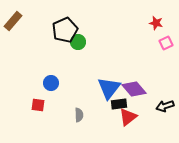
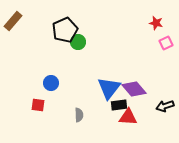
black rectangle: moved 1 px down
red triangle: rotated 42 degrees clockwise
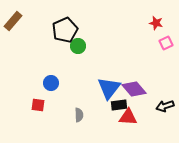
green circle: moved 4 px down
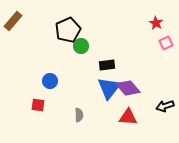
red star: rotated 16 degrees clockwise
black pentagon: moved 3 px right
green circle: moved 3 px right
blue circle: moved 1 px left, 2 px up
purple diamond: moved 6 px left, 1 px up
black rectangle: moved 12 px left, 40 px up
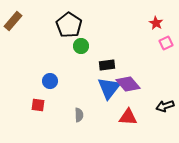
black pentagon: moved 1 px right, 5 px up; rotated 15 degrees counterclockwise
purple diamond: moved 4 px up
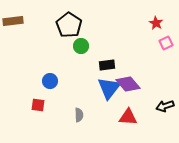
brown rectangle: rotated 42 degrees clockwise
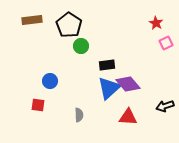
brown rectangle: moved 19 px right, 1 px up
blue triangle: rotated 10 degrees clockwise
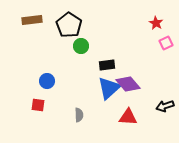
blue circle: moved 3 px left
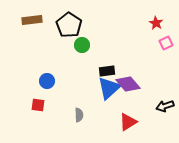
green circle: moved 1 px right, 1 px up
black rectangle: moved 6 px down
red triangle: moved 5 px down; rotated 36 degrees counterclockwise
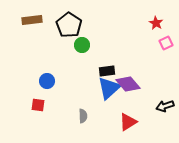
gray semicircle: moved 4 px right, 1 px down
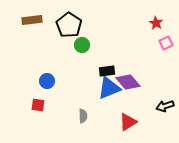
purple diamond: moved 2 px up
blue triangle: rotated 20 degrees clockwise
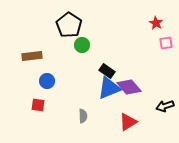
brown rectangle: moved 36 px down
pink square: rotated 16 degrees clockwise
black rectangle: rotated 42 degrees clockwise
purple diamond: moved 1 px right, 5 px down
